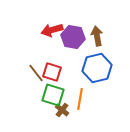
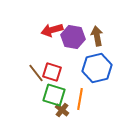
green square: moved 1 px right
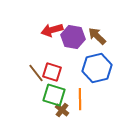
brown arrow: rotated 36 degrees counterclockwise
orange line: rotated 10 degrees counterclockwise
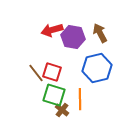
brown arrow: moved 3 px right, 3 px up; rotated 18 degrees clockwise
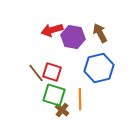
blue hexagon: moved 2 px right
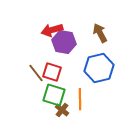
purple hexagon: moved 9 px left, 5 px down
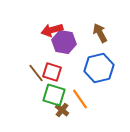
orange line: rotated 35 degrees counterclockwise
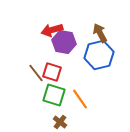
blue hexagon: moved 13 px up
brown cross: moved 2 px left, 12 px down
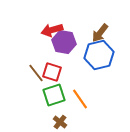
brown arrow: rotated 114 degrees counterclockwise
green square: rotated 35 degrees counterclockwise
